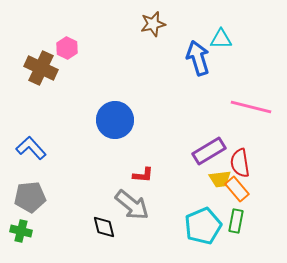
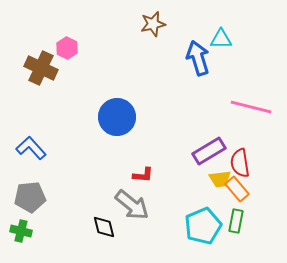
blue circle: moved 2 px right, 3 px up
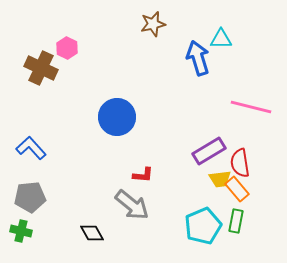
black diamond: moved 12 px left, 6 px down; rotated 15 degrees counterclockwise
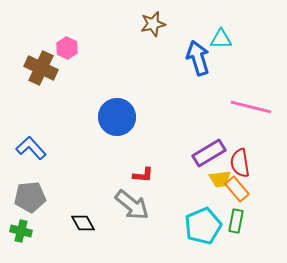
purple rectangle: moved 2 px down
black diamond: moved 9 px left, 10 px up
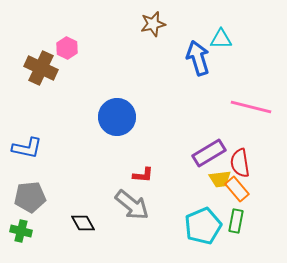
blue L-shape: moved 4 px left; rotated 144 degrees clockwise
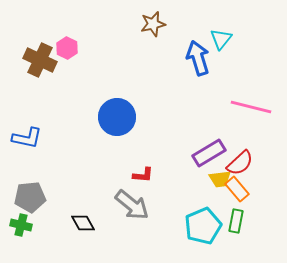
cyan triangle: rotated 50 degrees counterclockwise
brown cross: moved 1 px left, 8 px up
blue L-shape: moved 10 px up
red semicircle: rotated 124 degrees counterclockwise
green cross: moved 6 px up
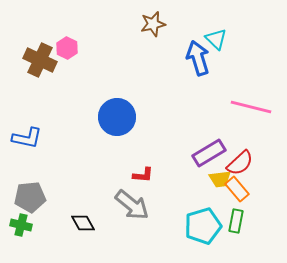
cyan triangle: moved 5 px left; rotated 25 degrees counterclockwise
cyan pentagon: rotated 6 degrees clockwise
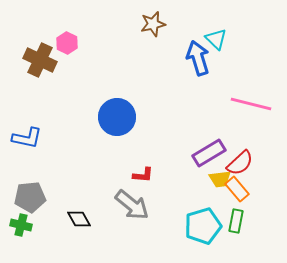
pink hexagon: moved 5 px up
pink line: moved 3 px up
black diamond: moved 4 px left, 4 px up
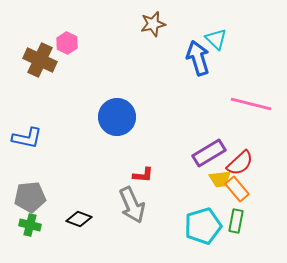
gray arrow: rotated 27 degrees clockwise
black diamond: rotated 40 degrees counterclockwise
green cross: moved 9 px right
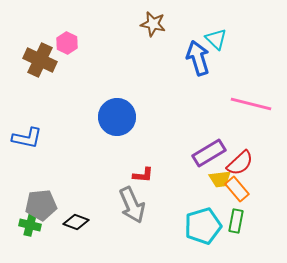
brown star: rotated 25 degrees clockwise
gray pentagon: moved 11 px right, 8 px down
black diamond: moved 3 px left, 3 px down
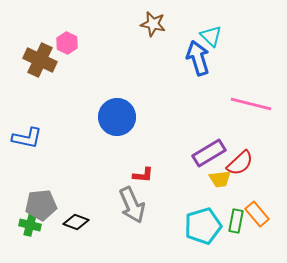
cyan triangle: moved 5 px left, 3 px up
orange rectangle: moved 20 px right, 25 px down
